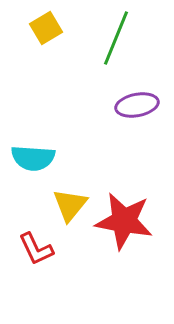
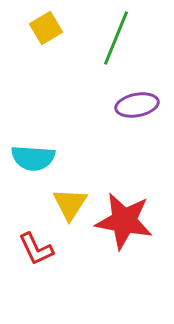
yellow triangle: moved 1 px up; rotated 6 degrees counterclockwise
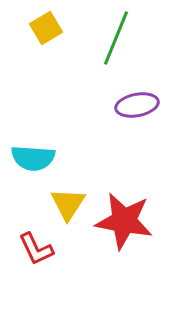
yellow triangle: moved 2 px left
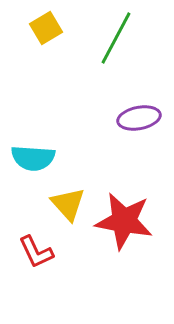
green line: rotated 6 degrees clockwise
purple ellipse: moved 2 px right, 13 px down
yellow triangle: rotated 15 degrees counterclockwise
red L-shape: moved 3 px down
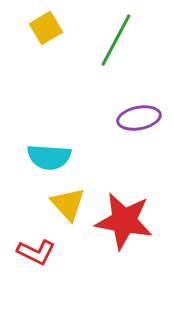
green line: moved 2 px down
cyan semicircle: moved 16 px right, 1 px up
red L-shape: rotated 39 degrees counterclockwise
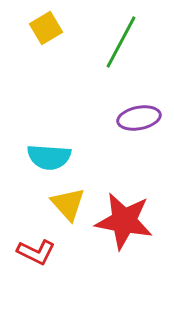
green line: moved 5 px right, 2 px down
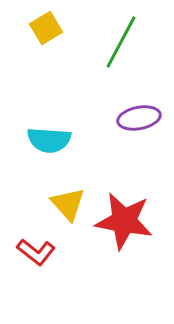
cyan semicircle: moved 17 px up
red L-shape: rotated 12 degrees clockwise
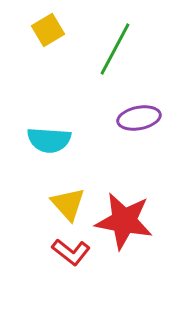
yellow square: moved 2 px right, 2 px down
green line: moved 6 px left, 7 px down
red L-shape: moved 35 px right
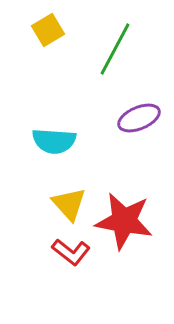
purple ellipse: rotated 12 degrees counterclockwise
cyan semicircle: moved 5 px right, 1 px down
yellow triangle: moved 1 px right
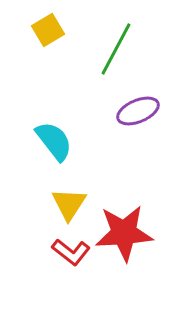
green line: moved 1 px right
purple ellipse: moved 1 px left, 7 px up
cyan semicircle: rotated 132 degrees counterclockwise
yellow triangle: rotated 15 degrees clockwise
red star: moved 12 px down; rotated 14 degrees counterclockwise
